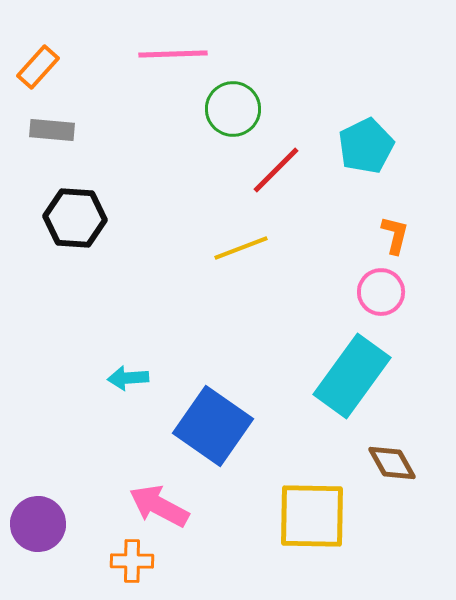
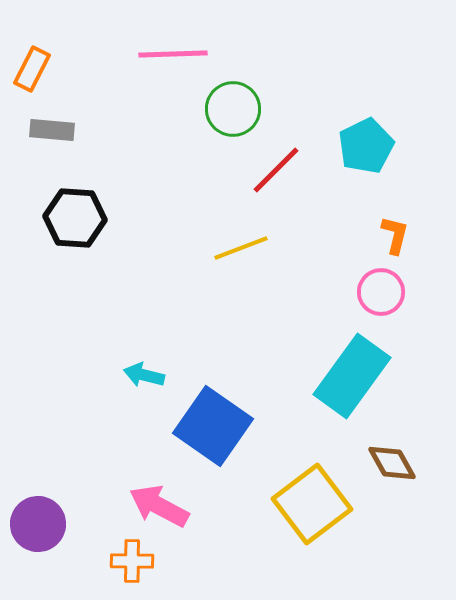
orange rectangle: moved 6 px left, 2 px down; rotated 15 degrees counterclockwise
cyan arrow: moved 16 px right, 3 px up; rotated 18 degrees clockwise
yellow square: moved 12 px up; rotated 38 degrees counterclockwise
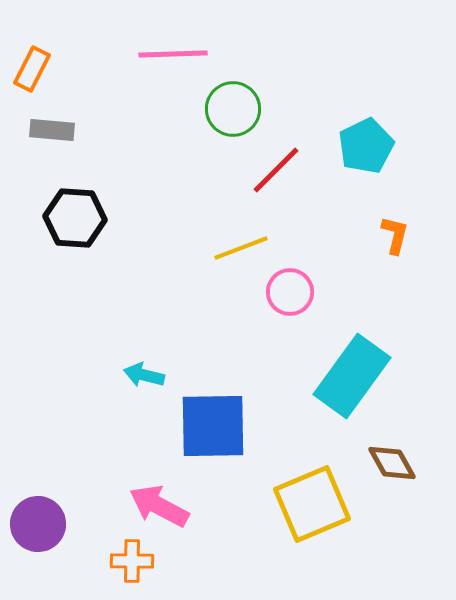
pink circle: moved 91 px left
blue square: rotated 36 degrees counterclockwise
yellow square: rotated 14 degrees clockwise
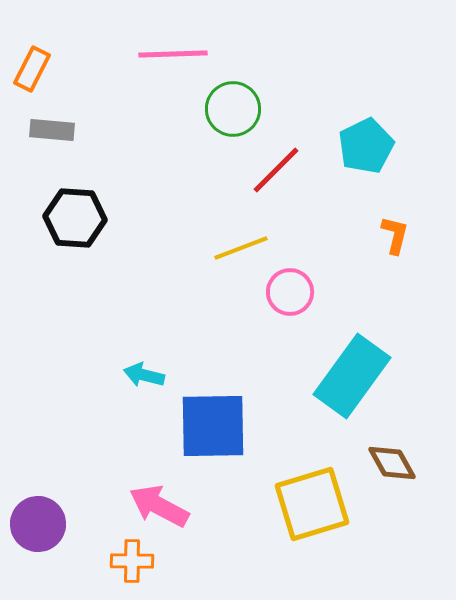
yellow square: rotated 6 degrees clockwise
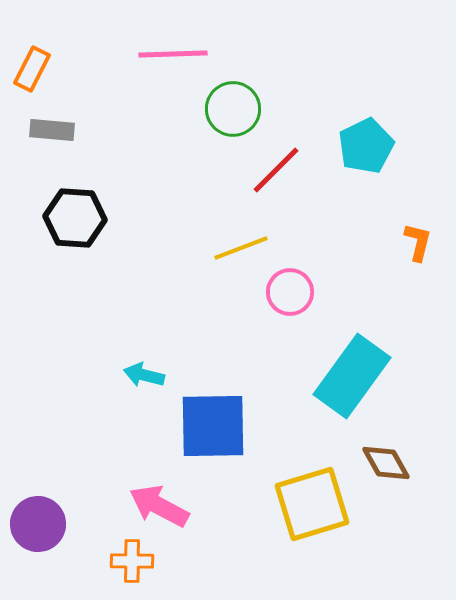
orange L-shape: moved 23 px right, 7 px down
brown diamond: moved 6 px left
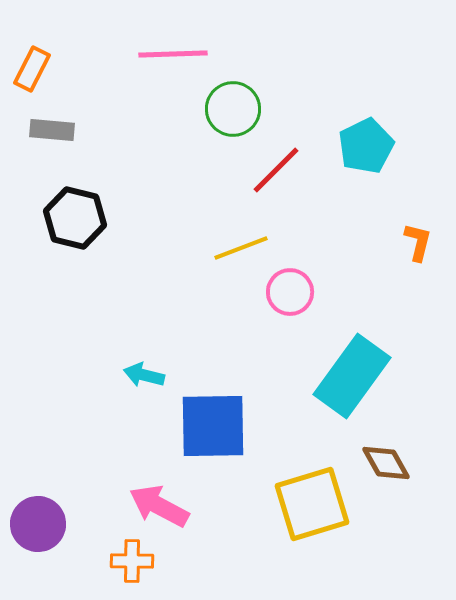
black hexagon: rotated 10 degrees clockwise
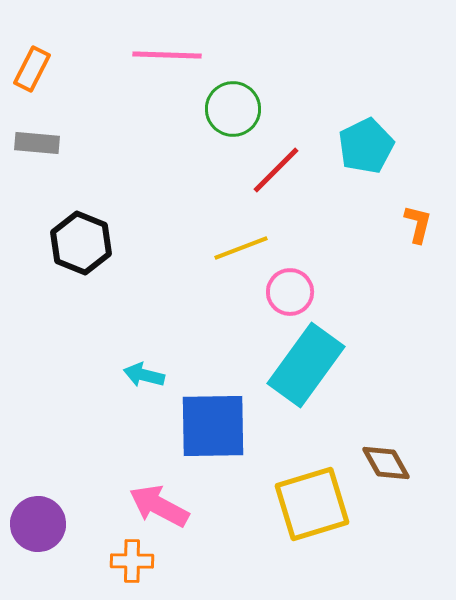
pink line: moved 6 px left, 1 px down; rotated 4 degrees clockwise
gray rectangle: moved 15 px left, 13 px down
black hexagon: moved 6 px right, 25 px down; rotated 8 degrees clockwise
orange L-shape: moved 18 px up
cyan rectangle: moved 46 px left, 11 px up
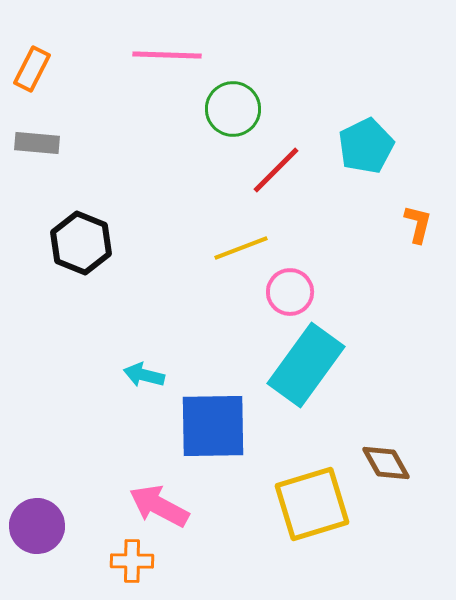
purple circle: moved 1 px left, 2 px down
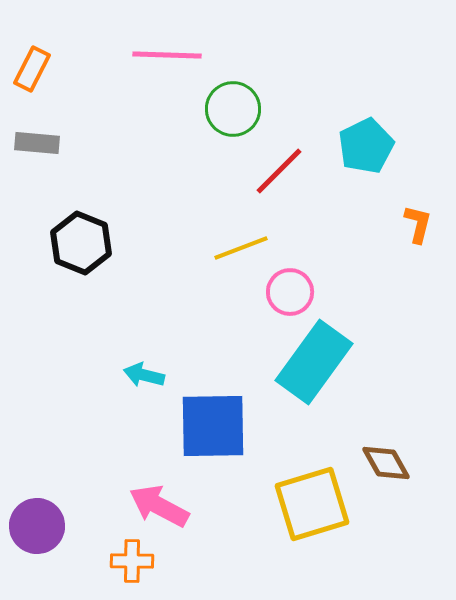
red line: moved 3 px right, 1 px down
cyan rectangle: moved 8 px right, 3 px up
